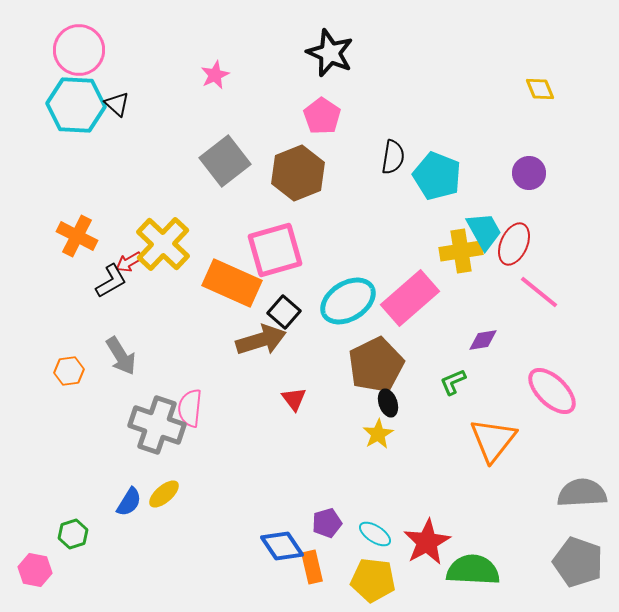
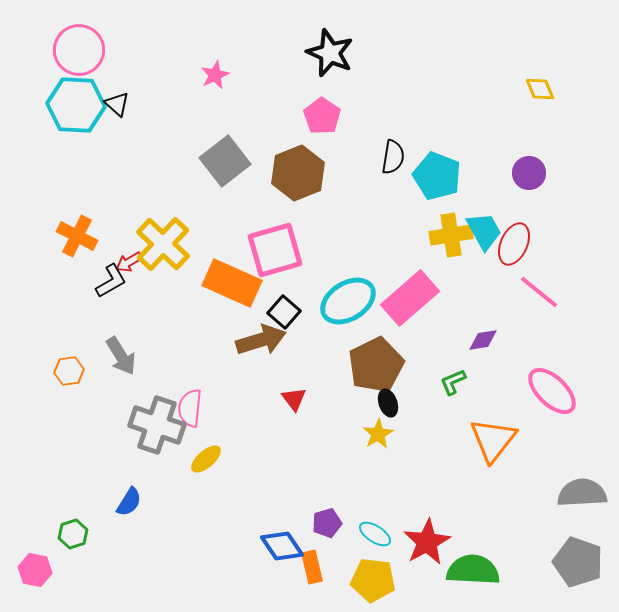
yellow cross at (461, 251): moved 10 px left, 16 px up
yellow ellipse at (164, 494): moved 42 px right, 35 px up
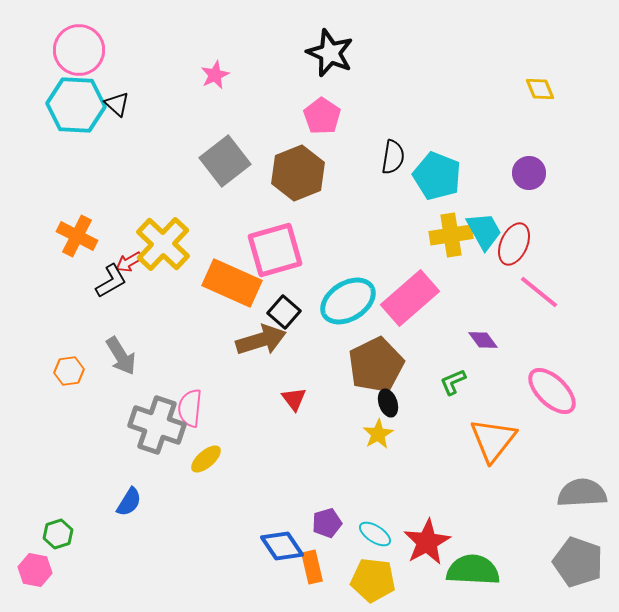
purple diamond at (483, 340): rotated 64 degrees clockwise
green hexagon at (73, 534): moved 15 px left
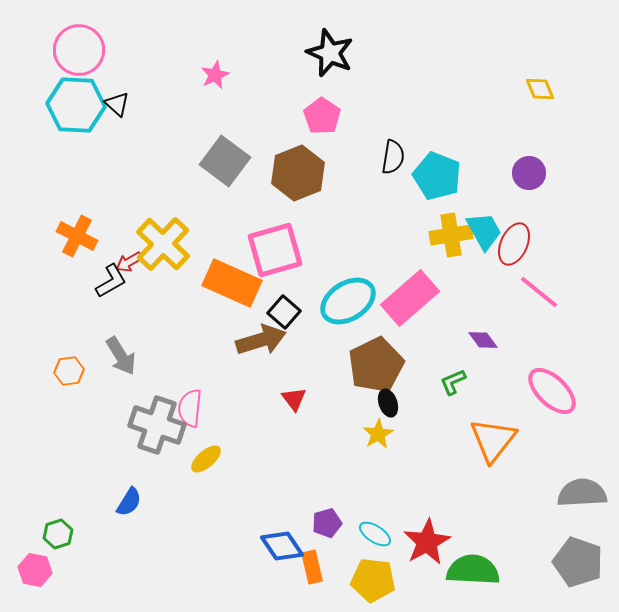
gray square at (225, 161): rotated 15 degrees counterclockwise
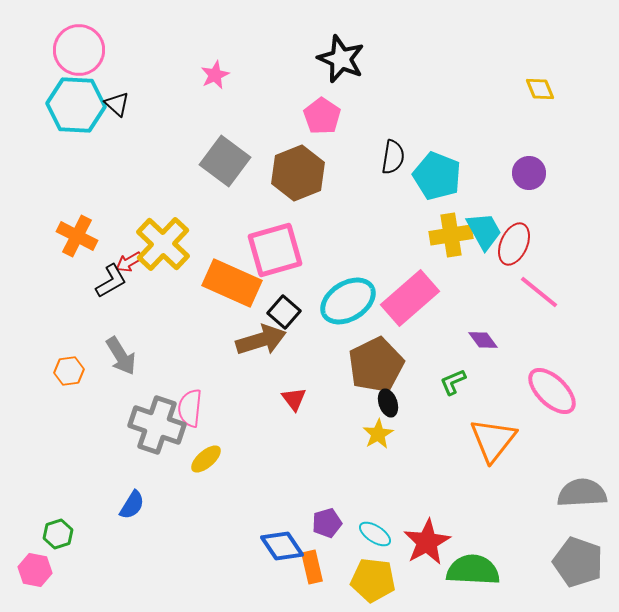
black star at (330, 53): moved 11 px right, 6 px down
blue semicircle at (129, 502): moved 3 px right, 3 px down
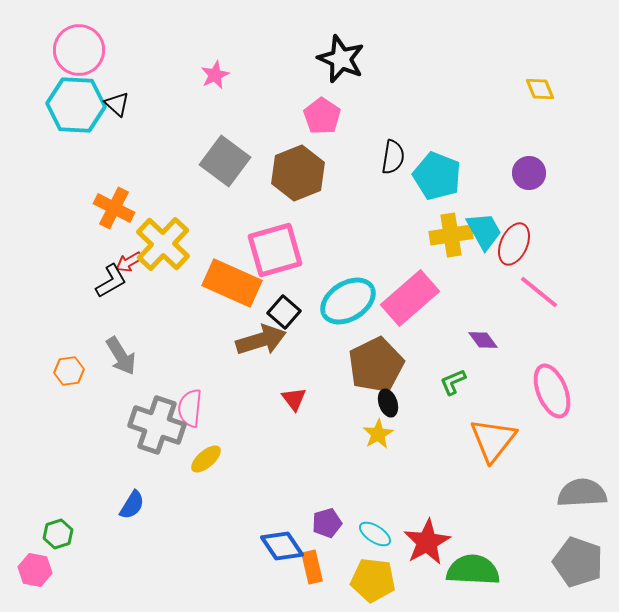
orange cross at (77, 236): moved 37 px right, 28 px up
pink ellipse at (552, 391): rotated 24 degrees clockwise
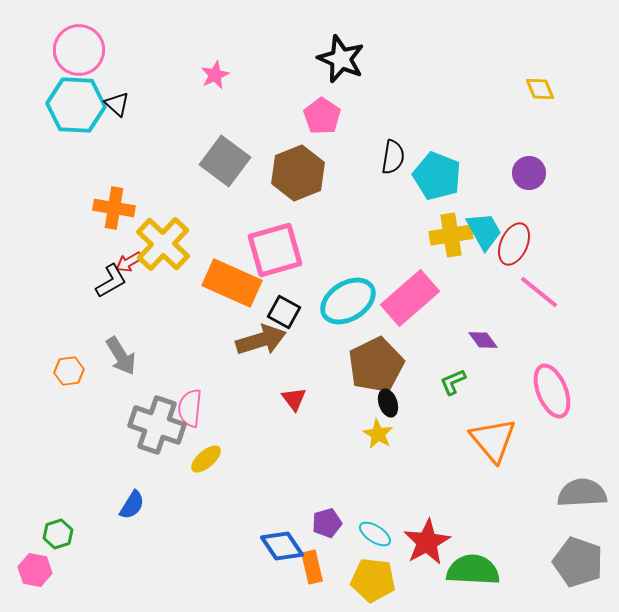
orange cross at (114, 208): rotated 18 degrees counterclockwise
black square at (284, 312): rotated 12 degrees counterclockwise
yellow star at (378, 434): rotated 12 degrees counterclockwise
orange triangle at (493, 440): rotated 18 degrees counterclockwise
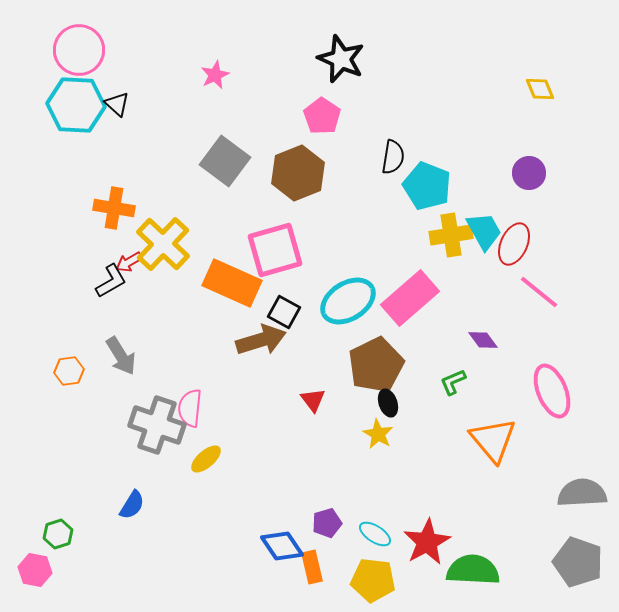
cyan pentagon at (437, 176): moved 10 px left, 10 px down
red triangle at (294, 399): moved 19 px right, 1 px down
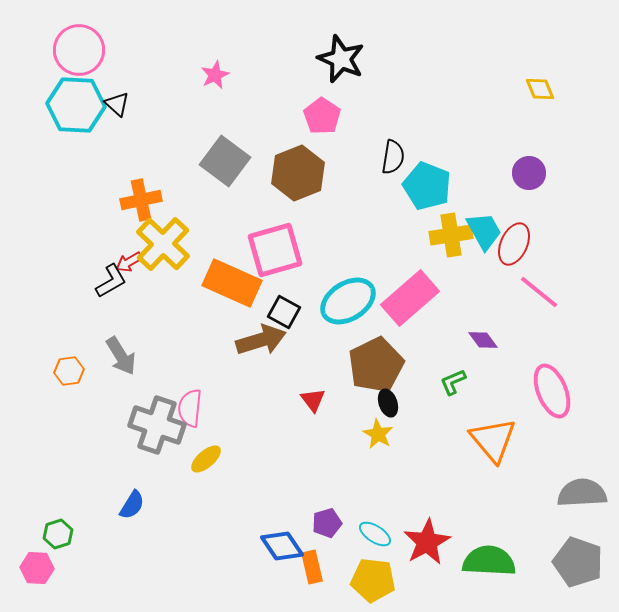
orange cross at (114, 208): moved 27 px right, 8 px up; rotated 21 degrees counterclockwise
pink hexagon at (35, 570): moved 2 px right, 2 px up; rotated 8 degrees counterclockwise
green semicircle at (473, 570): moved 16 px right, 9 px up
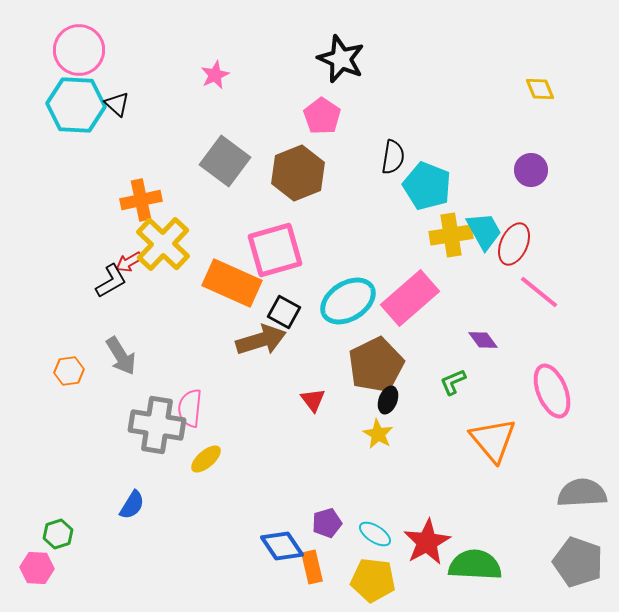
purple circle at (529, 173): moved 2 px right, 3 px up
black ellipse at (388, 403): moved 3 px up; rotated 40 degrees clockwise
gray cross at (157, 425): rotated 10 degrees counterclockwise
green semicircle at (489, 561): moved 14 px left, 4 px down
